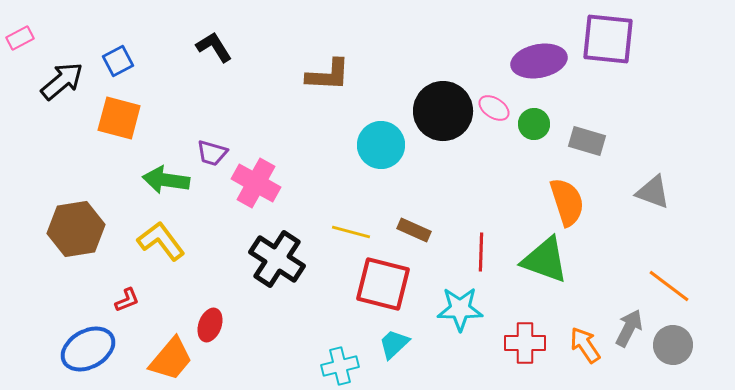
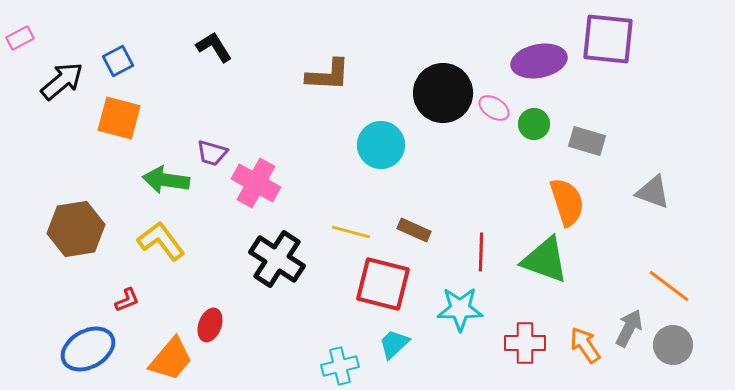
black circle: moved 18 px up
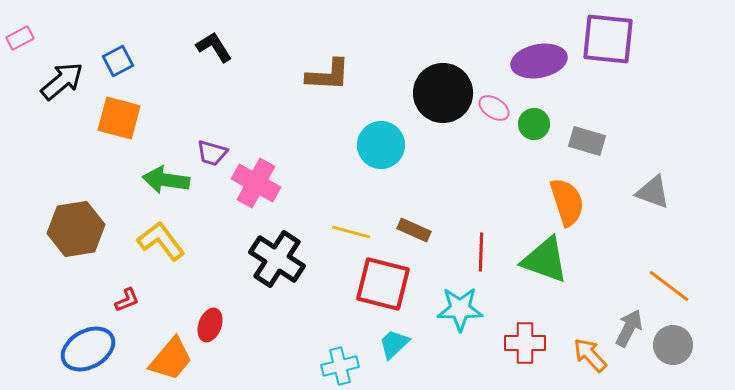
orange arrow: moved 5 px right, 10 px down; rotated 9 degrees counterclockwise
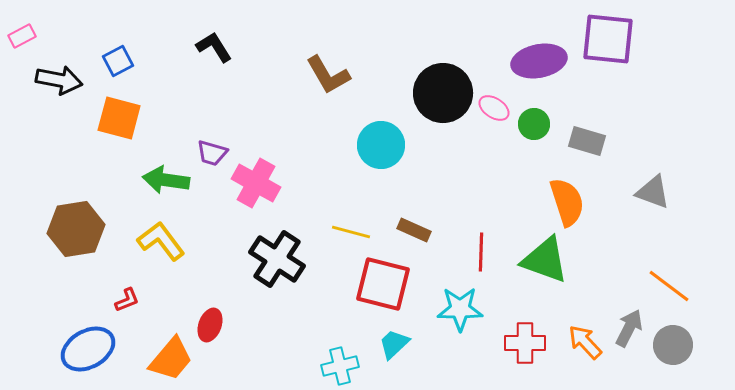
pink rectangle: moved 2 px right, 2 px up
brown L-shape: rotated 57 degrees clockwise
black arrow: moved 3 px left, 1 px up; rotated 51 degrees clockwise
orange arrow: moved 5 px left, 13 px up
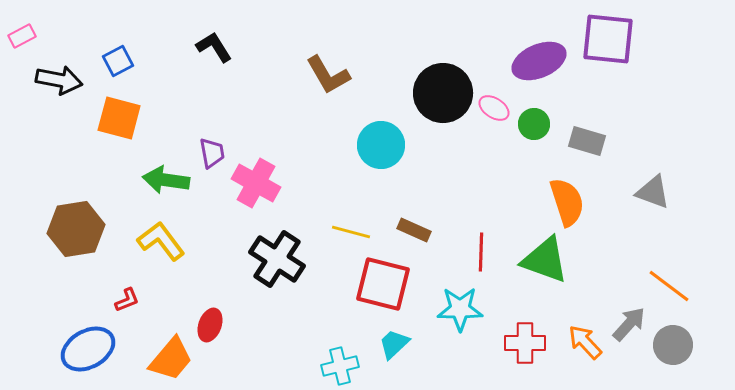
purple ellipse: rotated 12 degrees counterclockwise
purple trapezoid: rotated 116 degrees counterclockwise
gray arrow: moved 4 px up; rotated 15 degrees clockwise
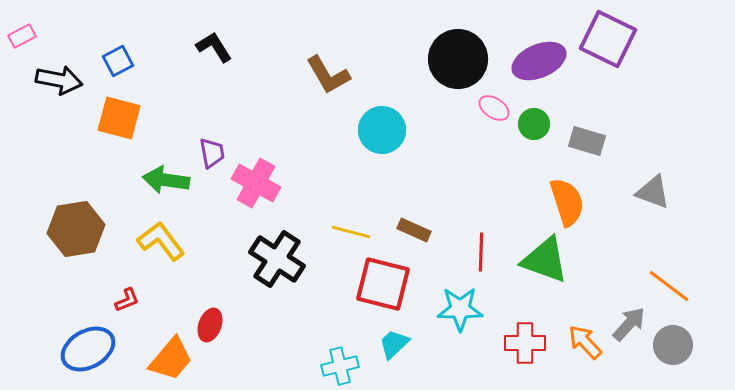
purple square: rotated 20 degrees clockwise
black circle: moved 15 px right, 34 px up
cyan circle: moved 1 px right, 15 px up
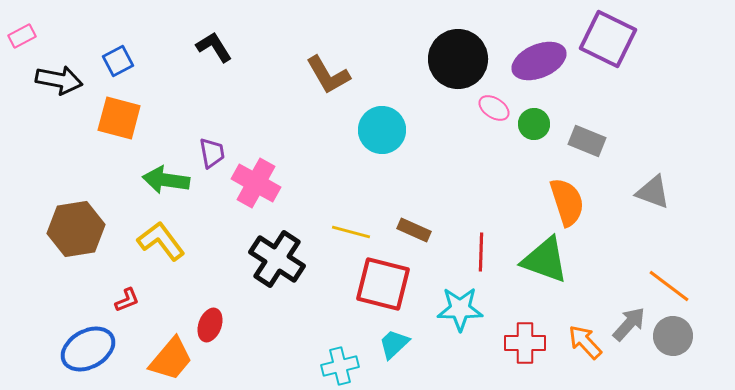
gray rectangle: rotated 6 degrees clockwise
gray circle: moved 9 px up
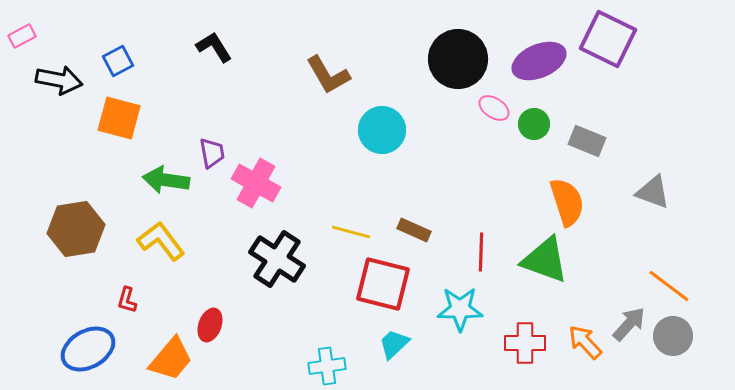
red L-shape: rotated 128 degrees clockwise
cyan cross: moved 13 px left; rotated 6 degrees clockwise
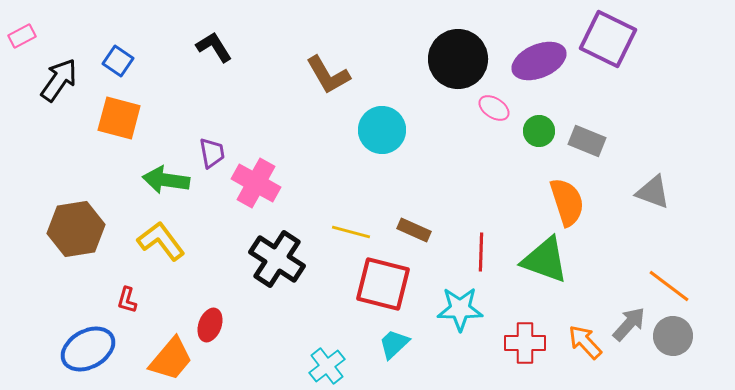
blue square: rotated 28 degrees counterclockwise
black arrow: rotated 66 degrees counterclockwise
green circle: moved 5 px right, 7 px down
cyan cross: rotated 30 degrees counterclockwise
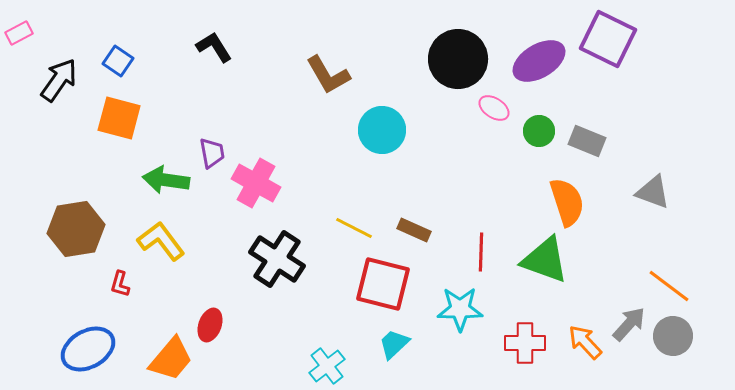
pink rectangle: moved 3 px left, 3 px up
purple ellipse: rotated 8 degrees counterclockwise
yellow line: moved 3 px right, 4 px up; rotated 12 degrees clockwise
red L-shape: moved 7 px left, 16 px up
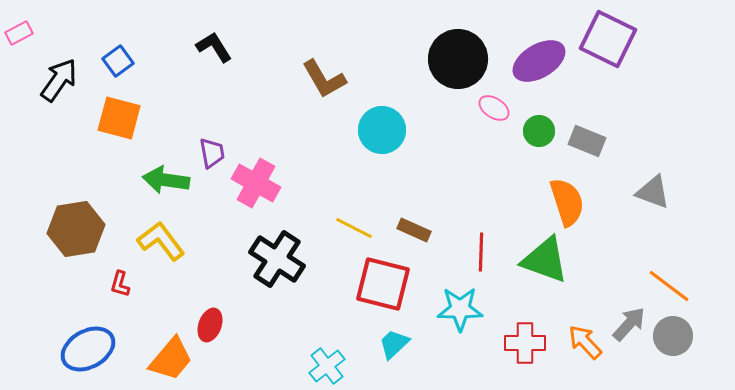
blue square: rotated 20 degrees clockwise
brown L-shape: moved 4 px left, 4 px down
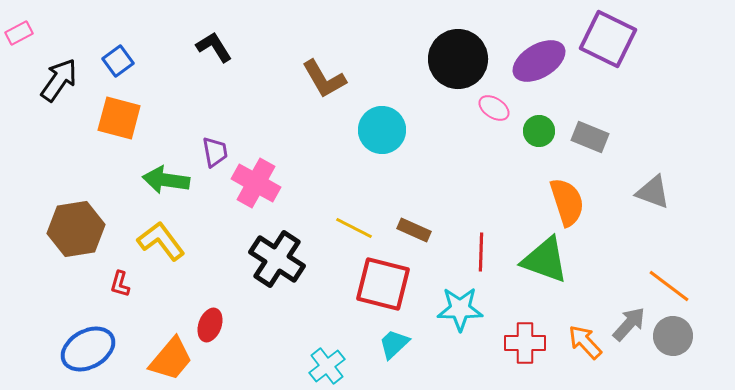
gray rectangle: moved 3 px right, 4 px up
purple trapezoid: moved 3 px right, 1 px up
